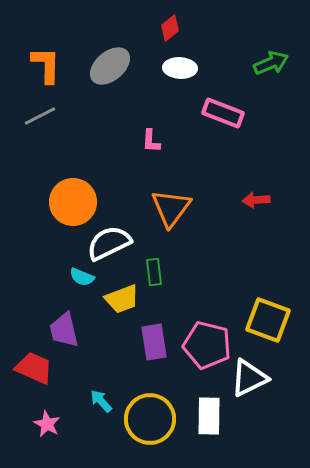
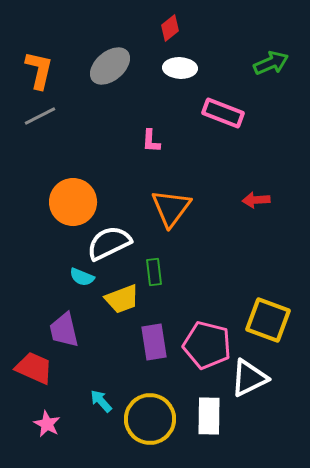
orange L-shape: moved 7 px left, 5 px down; rotated 12 degrees clockwise
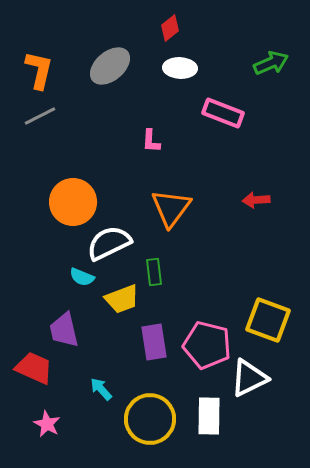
cyan arrow: moved 12 px up
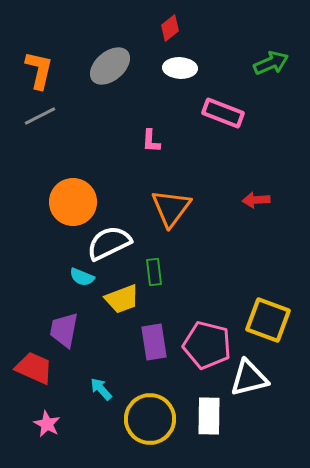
purple trapezoid: rotated 24 degrees clockwise
white triangle: rotated 12 degrees clockwise
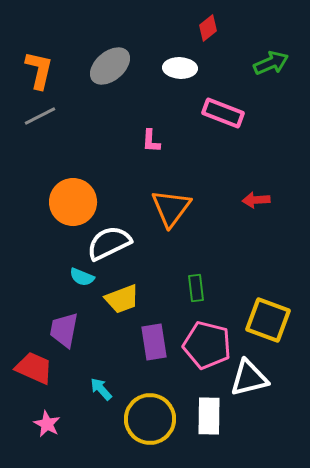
red diamond: moved 38 px right
green rectangle: moved 42 px right, 16 px down
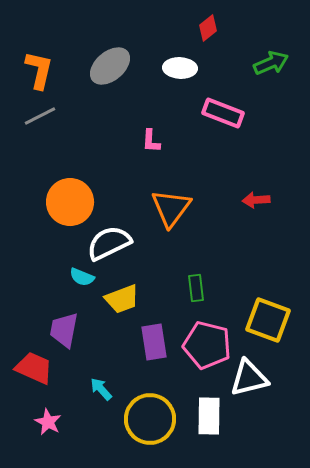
orange circle: moved 3 px left
pink star: moved 1 px right, 2 px up
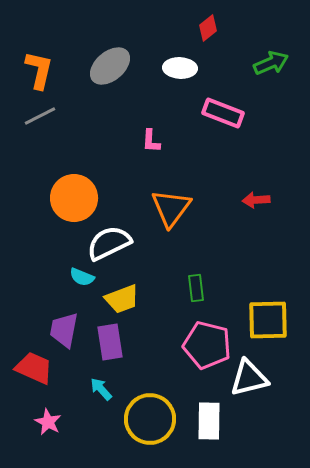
orange circle: moved 4 px right, 4 px up
yellow square: rotated 21 degrees counterclockwise
purple rectangle: moved 44 px left
white rectangle: moved 5 px down
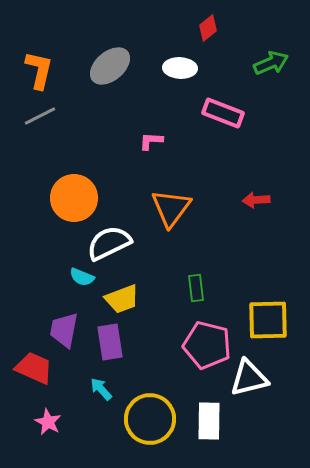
pink L-shape: rotated 90 degrees clockwise
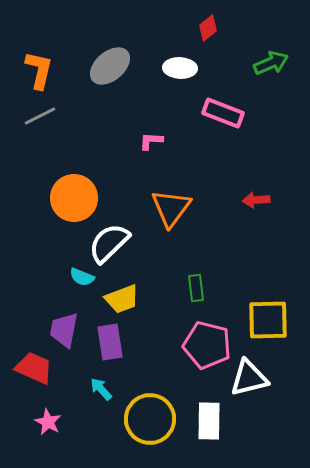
white semicircle: rotated 18 degrees counterclockwise
